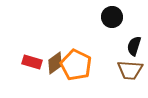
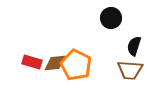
black circle: moved 1 px left, 1 px down
brown diamond: rotated 30 degrees clockwise
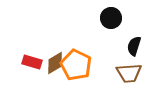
brown diamond: rotated 25 degrees counterclockwise
brown trapezoid: moved 1 px left, 3 px down; rotated 8 degrees counterclockwise
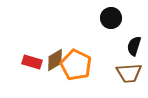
brown diamond: moved 3 px up
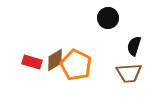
black circle: moved 3 px left
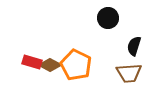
brown diamond: moved 5 px left, 5 px down; rotated 60 degrees clockwise
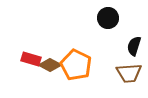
red rectangle: moved 1 px left, 3 px up
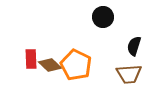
black circle: moved 5 px left, 1 px up
red rectangle: rotated 72 degrees clockwise
brown diamond: rotated 15 degrees clockwise
brown trapezoid: moved 1 px down
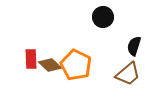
brown trapezoid: moved 1 px left; rotated 36 degrees counterclockwise
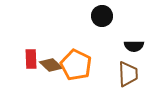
black circle: moved 1 px left, 1 px up
black semicircle: rotated 108 degrees counterclockwise
brown diamond: moved 1 px right
brown trapezoid: rotated 52 degrees counterclockwise
